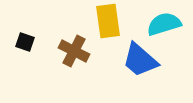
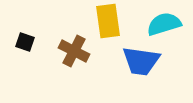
blue trapezoid: moved 1 px right, 1 px down; rotated 33 degrees counterclockwise
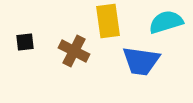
cyan semicircle: moved 2 px right, 2 px up
black square: rotated 24 degrees counterclockwise
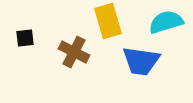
yellow rectangle: rotated 8 degrees counterclockwise
black square: moved 4 px up
brown cross: moved 1 px down
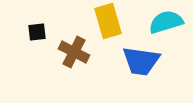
black square: moved 12 px right, 6 px up
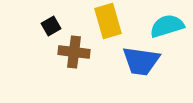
cyan semicircle: moved 1 px right, 4 px down
black square: moved 14 px right, 6 px up; rotated 24 degrees counterclockwise
brown cross: rotated 20 degrees counterclockwise
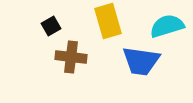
brown cross: moved 3 px left, 5 px down
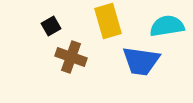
cyan semicircle: rotated 8 degrees clockwise
brown cross: rotated 12 degrees clockwise
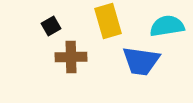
brown cross: rotated 20 degrees counterclockwise
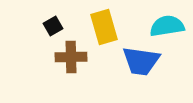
yellow rectangle: moved 4 px left, 6 px down
black square: moved 2 px right
